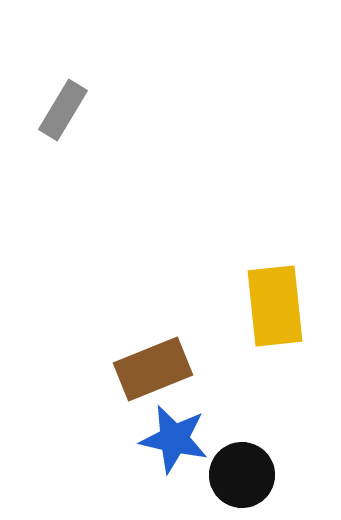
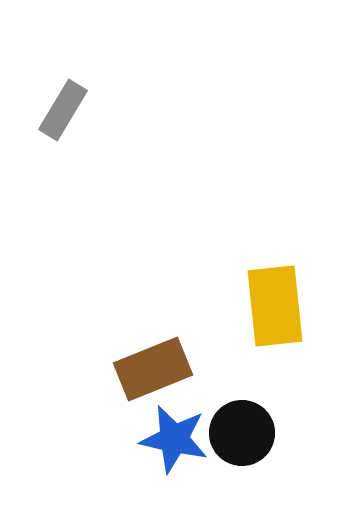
black circle: moved 42 px up
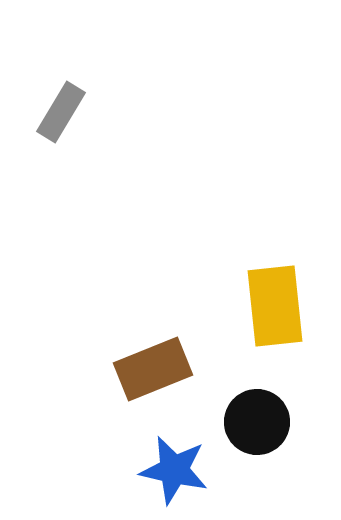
gray rectangle: moved 2 px left, 2 px down
black circle: moved 15 px right, 11 px up
blue star: moved 31 px down
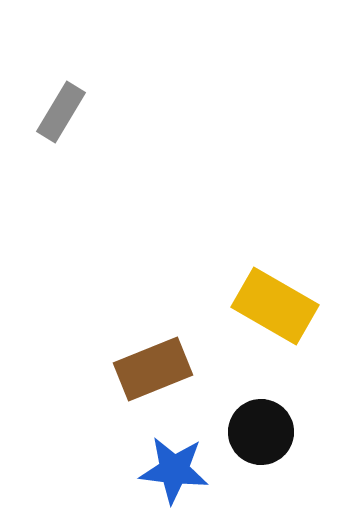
yellow rectangle: rotated 54 degrees counterclockwise
black circle: moved 4 px right, 10 px down
blue star: rotated 6 degrees counterclockwise
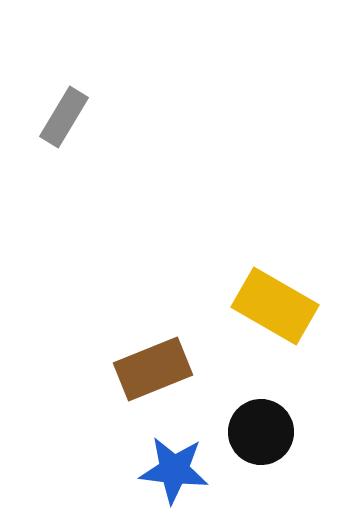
gray rectangle: moved 3 px right, 5 px down
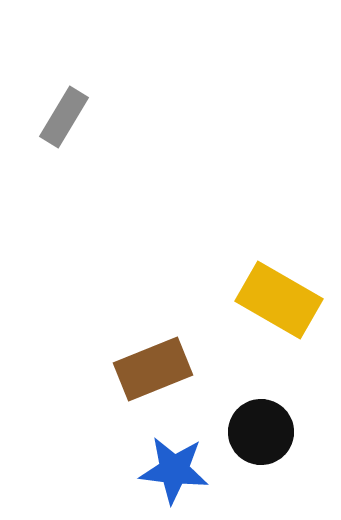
yellow rectangle: moved 4 px right, 6 px up
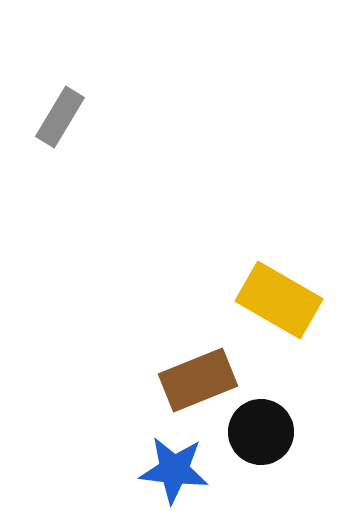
gray rectangle: moved 4 px left
brown rectangle: moved 45 px right, 11 px down
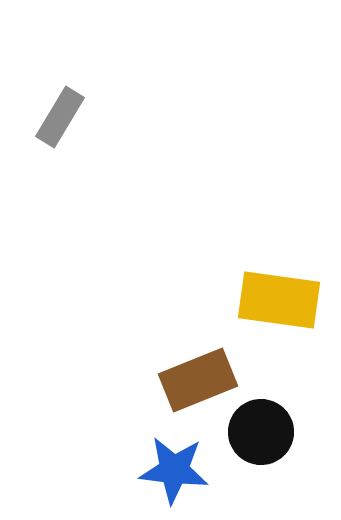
yellow rectangle: rotated 22 degrees counterclockwise
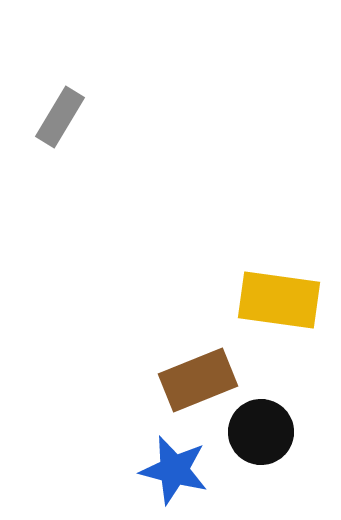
blue star: rotated 8 degrees clockwise
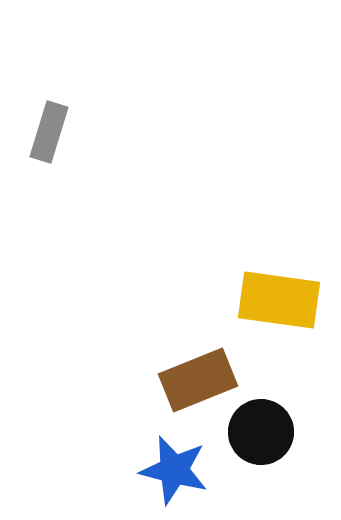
gray rectangle: moved 11 px left, 15 px down; rotated 14 degrees counterclockwise
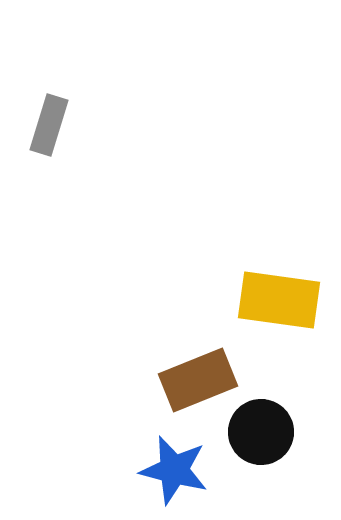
gray rectangle: moved 7 px up
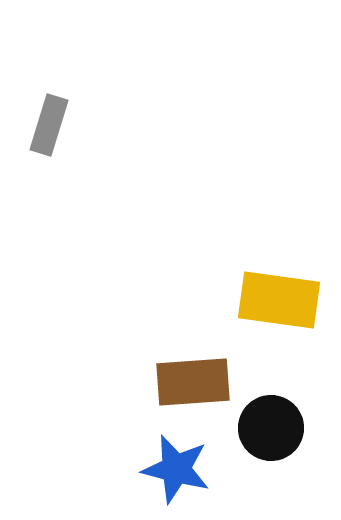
brown rectangle: moved 5 px left, 2 px down; rotated 18 degrees clockwise
black circle: moved 10 px right, 4 px up
blue star: moved 2 px right, 1 px up
